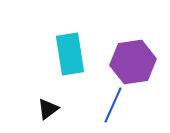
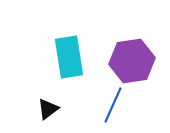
cyan rectangle: moved 1 px left, 3 px down
purple hexagon: moved 1 px left, 1 px up
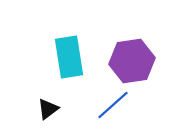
blue line: rotated 24 degrees clockwise
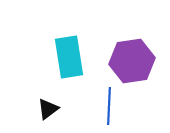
blue line: moved 4 px left, 1 px down; rotated 45 degrees counterclockwise
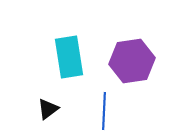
blue line: moved 5 px left, 5 px down
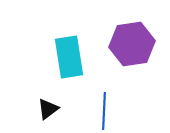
purple hexagon: moved 17 px up
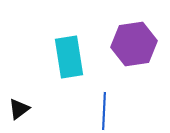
purple hexagon: moved 2 px right
black triangle: moved 29 px left
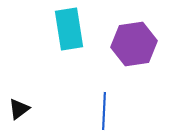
cyan rectangle: moved 28 px up
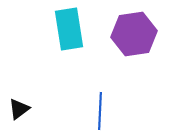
purple hexagon: moved 10 px up
blue line: moved 4 px left
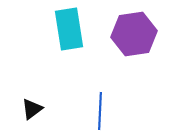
black triangle: moved 13 px right
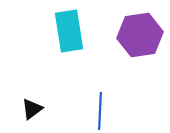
cyan rectangle: moved 2 px down
purple hexagon: moved 6 px right, 1 px down
